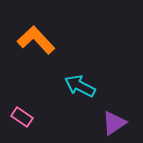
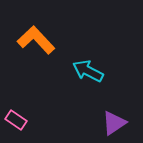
cyan arrow: moved 8 px right, 15 px up
pink rectangle: moved 6 px left, 3 px down
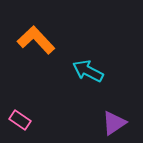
pink rectangle: moved 4 px right
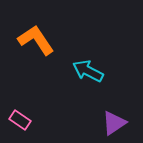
orange L-shape: rotated 9 degrees clockwise
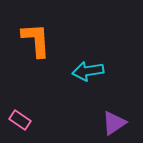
orange L-shape: rotated 30 degrees clockwise
cyan arrow: rotated 36 degrees counterclockwise
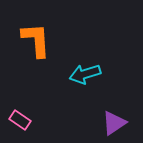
cyan arrow: moved 3 px left, 3 px down; rotated 8 degrees counterclockwise
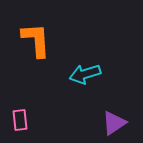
pink rectangle: rotated 50 degrees clockwise
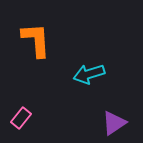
cyan arrow: moved 4 px right
pink rectangle: moved 1 px right, 2 px up; rotated 45 degrees clockwise
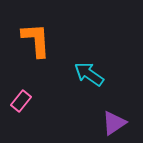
cyan arrow: rotated 52 degrees clockwise
pink rectangle: moved 17 px up
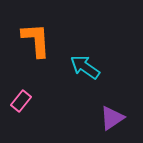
cyan arrow: moved 4 px left, 7 px up
purple triangle: moved 2 px left, 5 px up
